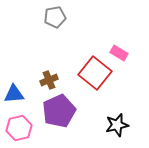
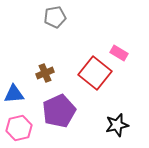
brown cross: moved 4 px left, 7 px up
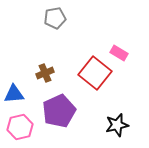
gray pentagon: moved 1 px down
pink hexagon: moved 1 px right, 1 px up
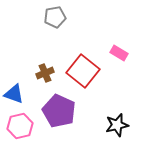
gray pentagon: moved 1 px up
red square: moved 12 px left, 2 px up
blue triangle: rotated 25 degrees clockwise
purple pentagon: rotated 24 degrees counterclockwise
pink hexagon: moved 1 px up
